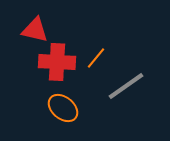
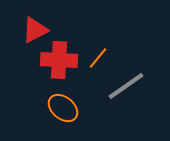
red triangle: rotated 40 degrees counterclockwise
orange line: moved 2 px right
red cross: moved 2 px right, 2 px up
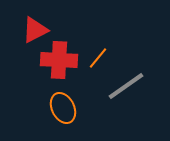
orange ellipse: rotated 24 degrees clockwise
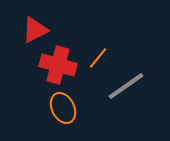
red cross: moved 1 px left, 5 px down; rotated 12 degrees clockwise
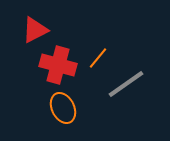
gray line: moved 2 px up
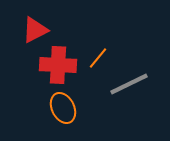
red cross: rotated 12 degrees counterclockwise
gray line: moved 3 px right; rotated 9 degrees clockwise
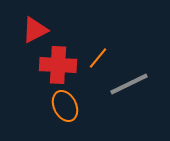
orange ellipse: moved 2 px right, 2 px up
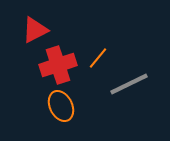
red cross: rotated 21 degrees counterclockwise
orange ellipse: moved 4 px left
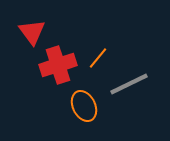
red triangle: moved 3 px left, 2 px down; rotated 40 degrees counterclockwise
orange ellipse: moved 23 px right
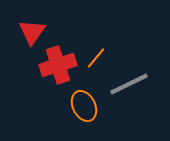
red triangle: rotated 12 degrees clockwise
orange line: moved 2 px left
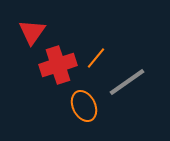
gray line: moved 2 px left, 2 px up; rotated 9 degrees counterclockwise
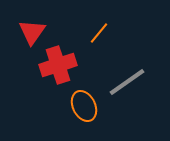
orange line: moved 3 px right, 25 px up
